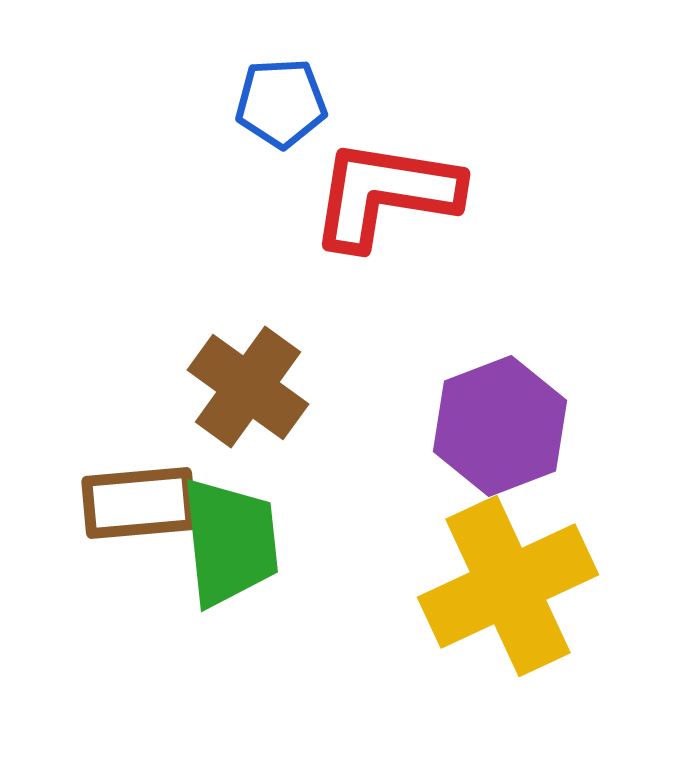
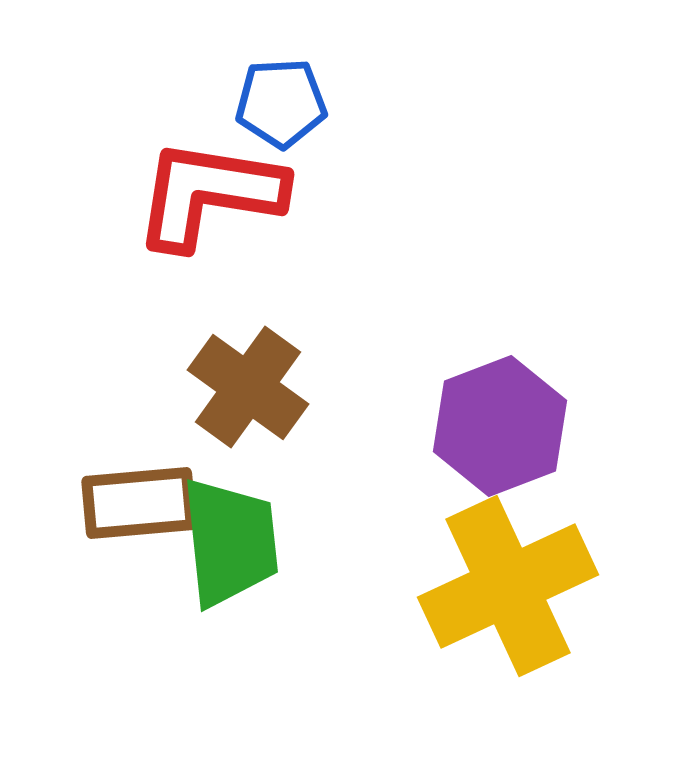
red L-shape: moved 176 px left
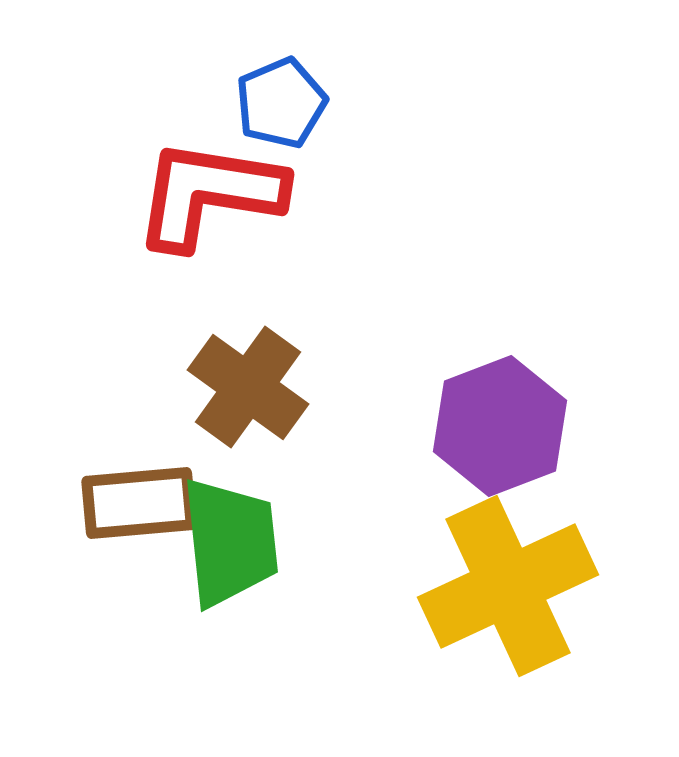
blue pentagon: rotated 20 degrees counterclockwise
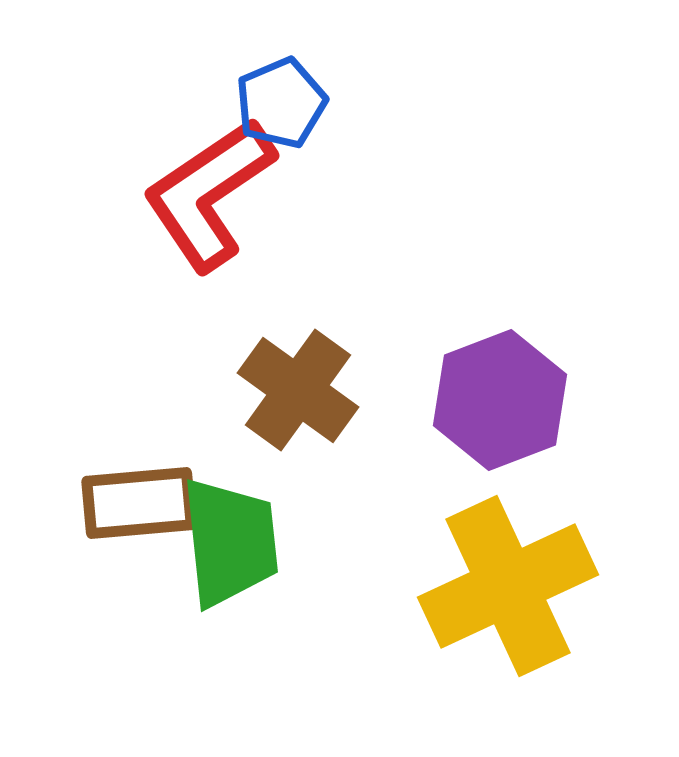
red L-shape: rotated 43 degrees counterclockwise
brown cross: moved 50 px right, 3 px down
purple hexagon: moved 26 px up
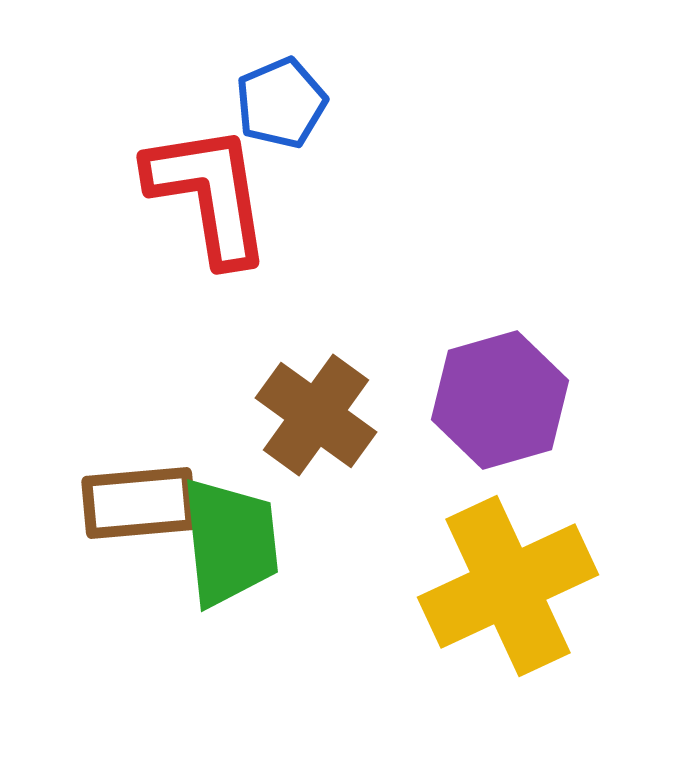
red L-shape: rotated 115 degrees clockwise
brown cross: moved 18 px right, 25 px down
purple hexagon: rotated 5 degrees clockwise
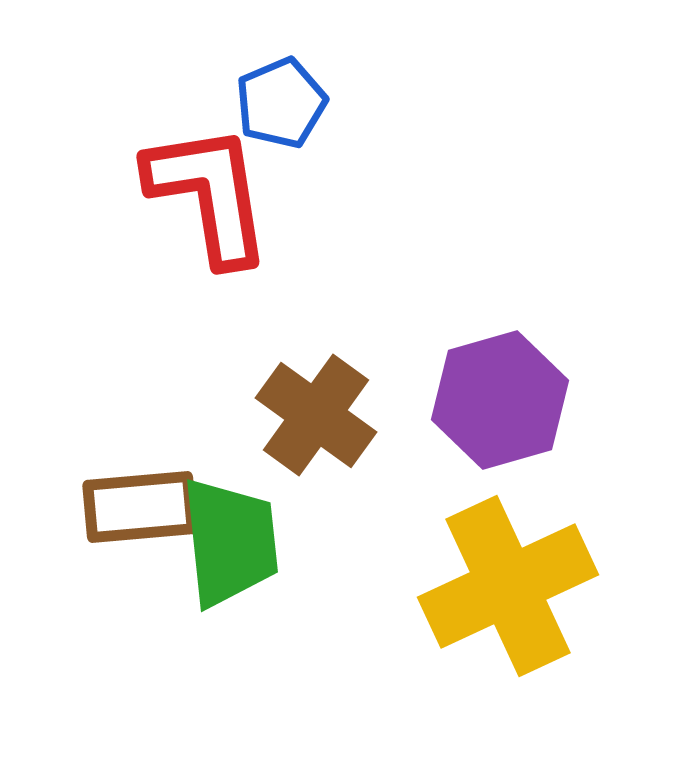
brown rectangle: moved 1 px right, 4 px down
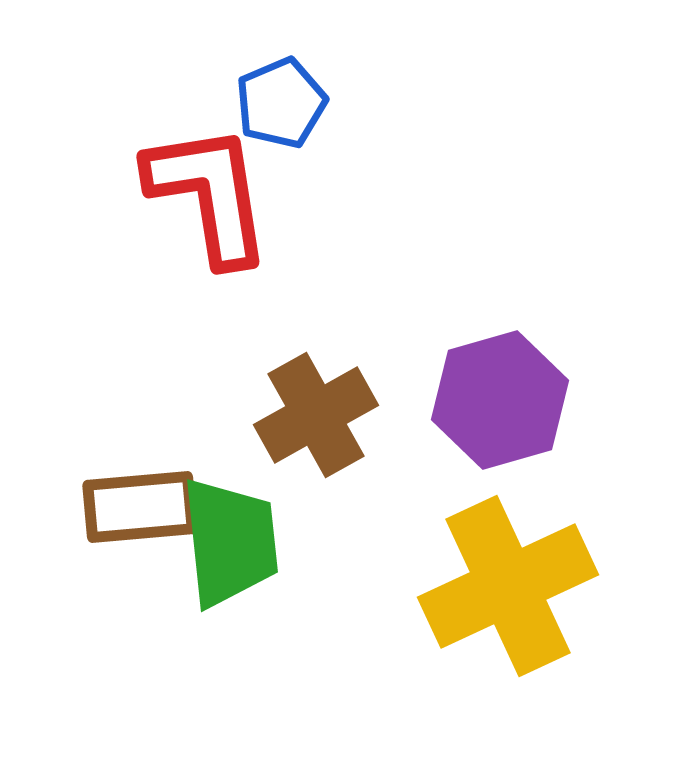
brown cross: rotated 25 degrees clockwise
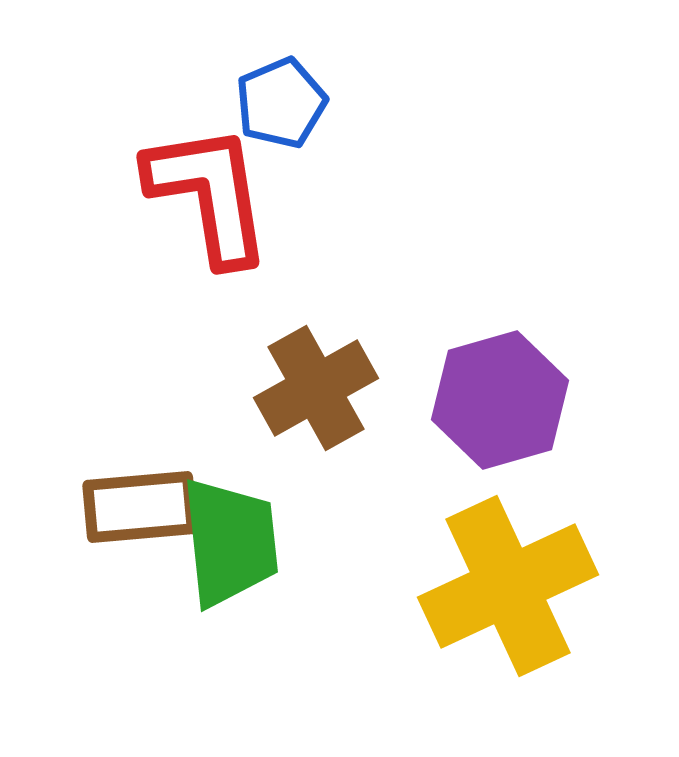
brown cross: moved 27 px up
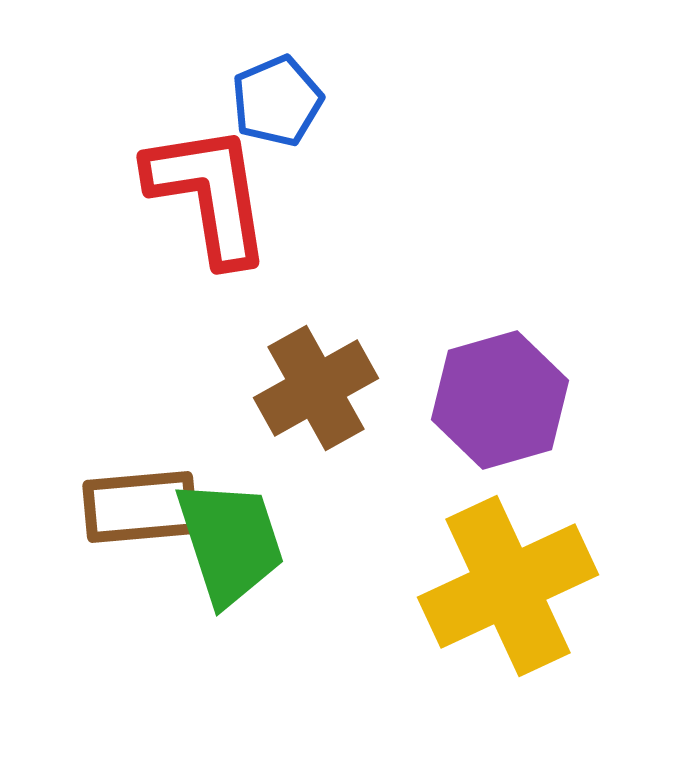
blue pentagon: moved 4 px left, 2 px up
green trapezoid: rotated 12 degrees counterclockwise
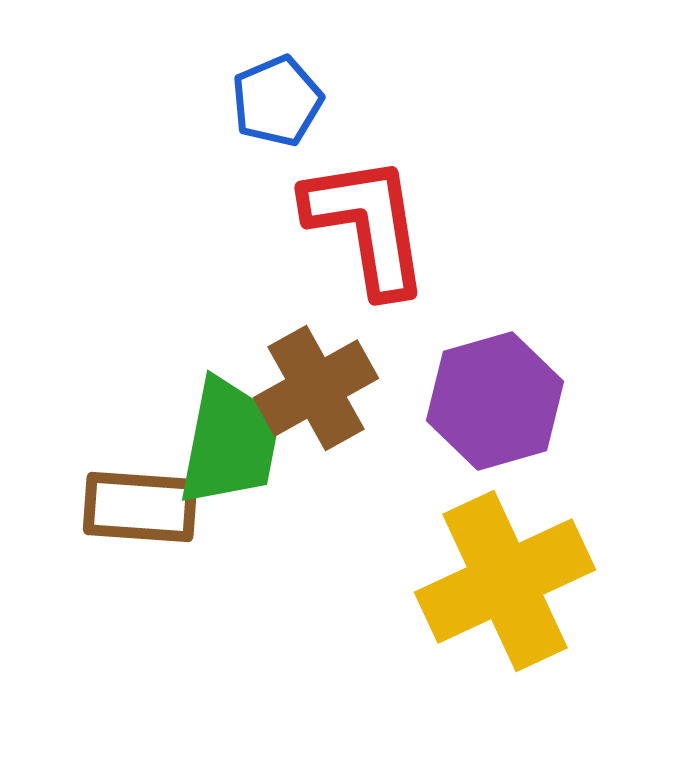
red L-shape: moved 158 px right, 31 px down
purple hexagon: moved 5 px left, 1 px down
brown rectangle: rotated 9 degrees clockwise
green trapezoid: moved 100 px up; rotated 29 degrees clockwise
yellow cross: moved 3 px left, 5 px up
